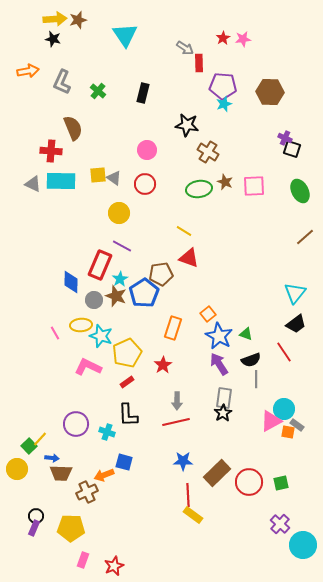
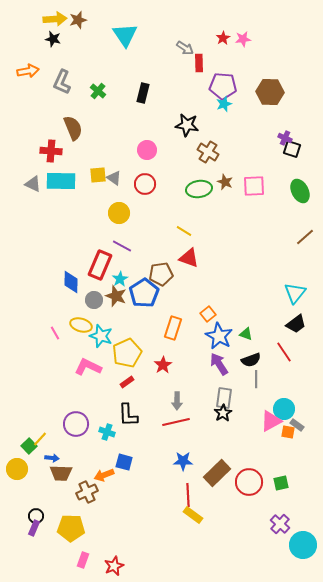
yellow ellipse at (81, 325): rotated 20 degrees clockwise
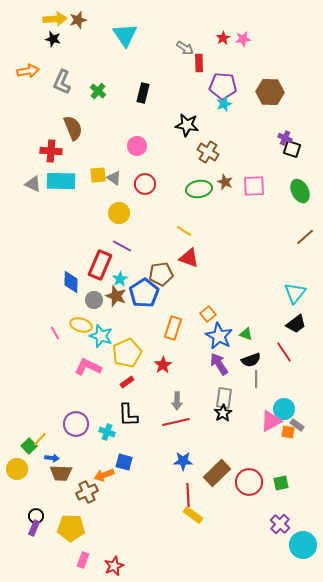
pink circle at (147, 150): moved 10 px left, 4 px up
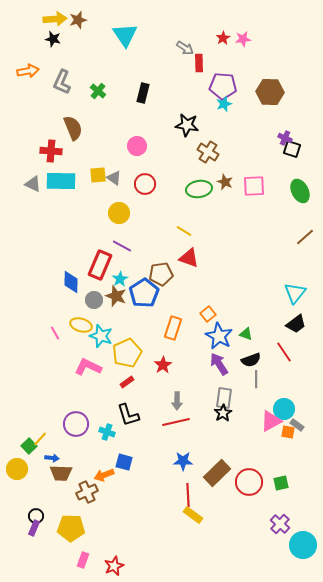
black L-shape at (128, 415): rotated 15 degrees counterclockwise
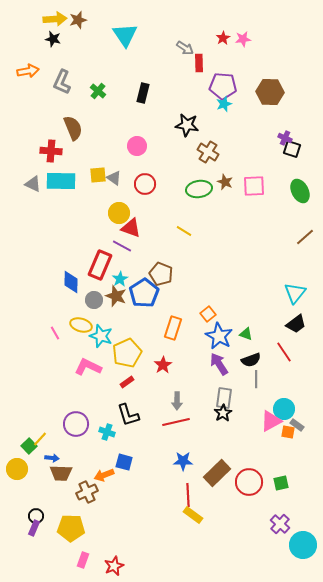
red triangle at (189, 258): moved 58 px left, 30 px up
brown pentagon at (161, 274): rotated 30 degrees clockwise
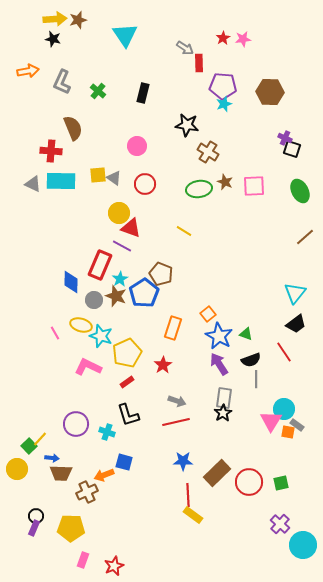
gray arrow at (177, 401): rotated 72 degrees counterclockwise
pink triangle at (271, 421): rotated 30 degrees counterclockwise
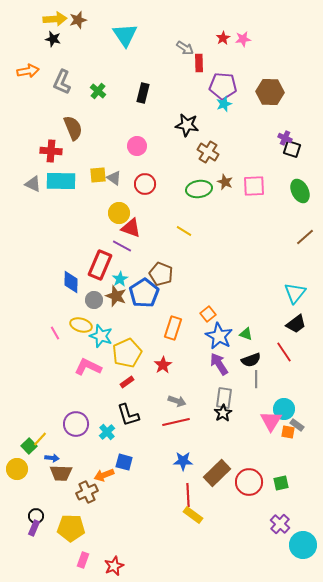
cyan cross at (107, 432): rotated 28 degrees clockwise
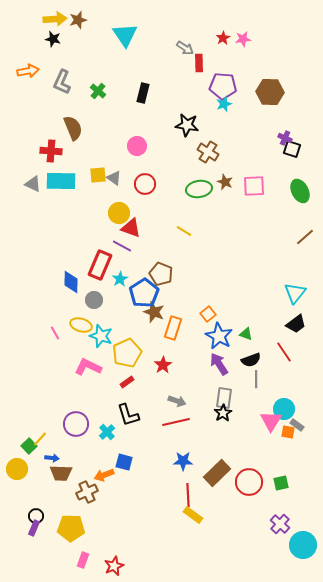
brown star at (116, 296): moved 38 px right, 16 px down
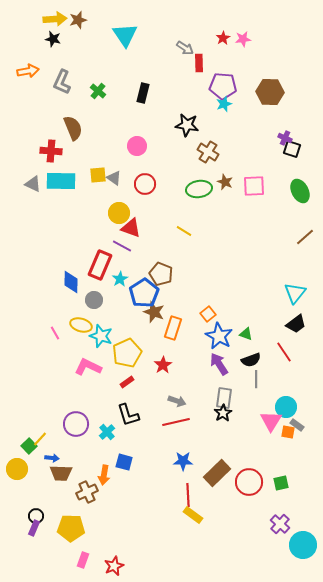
cyan circle at (284, 409): moved 2 px right, 2 px up
orange arrow at (104, 475): rotated 60 degrees counterclockwise
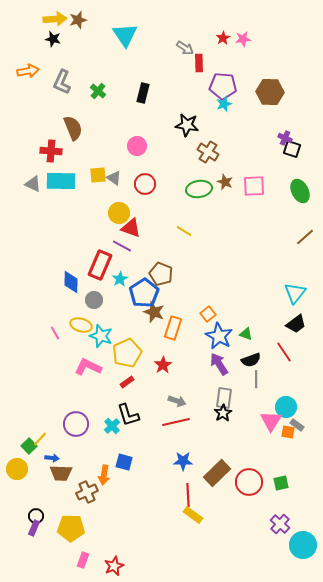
cyan cross at (107, 432): moved 5 px right, 6 px up
